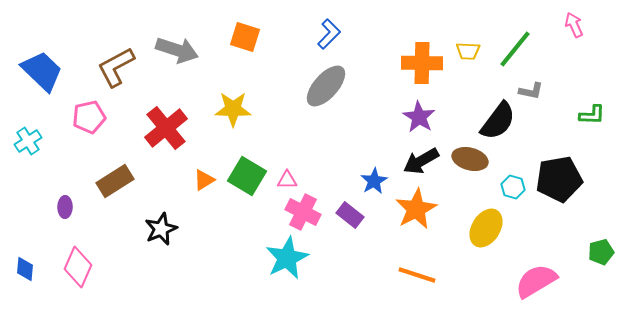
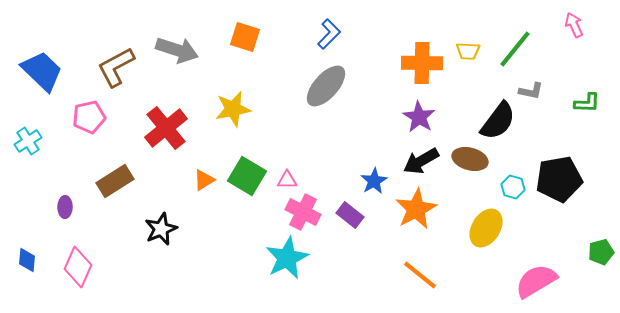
yellow star: rotated 12 degrees counterclockwise
green L-shape: moved 5 px left, 12 px up
blue diamond: moved 2 px right, 9 px up
orange line: moved 3 px right; rotated 21 degrees clockwise
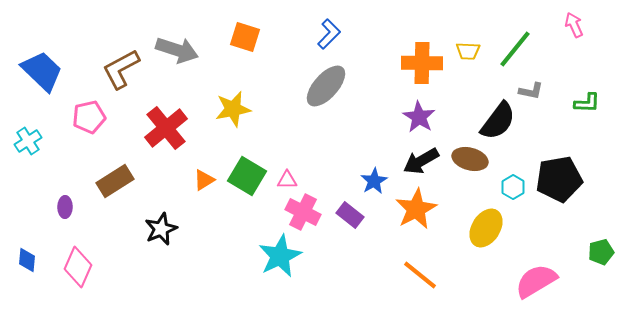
brown L-shape: moved 5 px right, 2 px down
cyan hexagon: rotated 15 degrees clockwise
cyan star: moved 7 px left, 2 px up
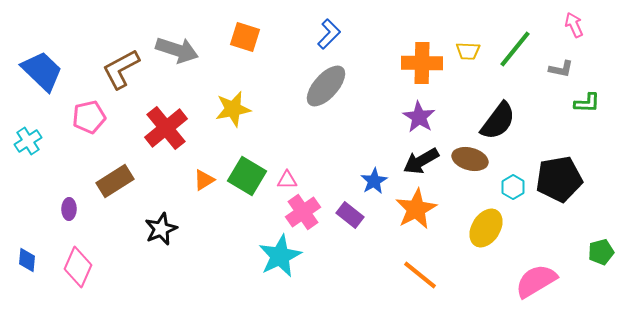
gray L-shape: moved 30 px right, 22 px up
purple ellipse: moved 4 px right, 2 px down
pink cross: rotated 28 degrees clockwise
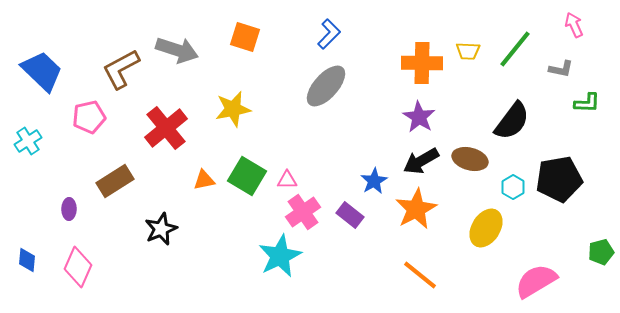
black semicircle: moved 14 px right
orange triangle: rotated 20 degrees clockwise
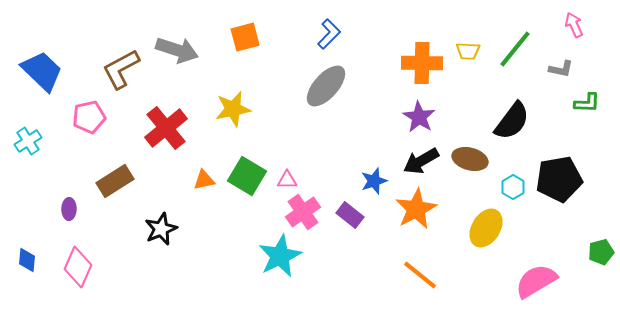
orange square: rotated 32 degrees counterclockwise
blue star: rotated 12 degrees clockwise
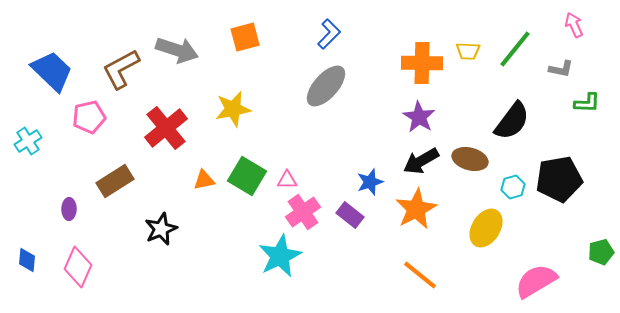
blue trapezoid: moved 10 px right
blue star: moved 4 px left, 1 px down
cyan hexagon: rotated 15 degrees clockwise
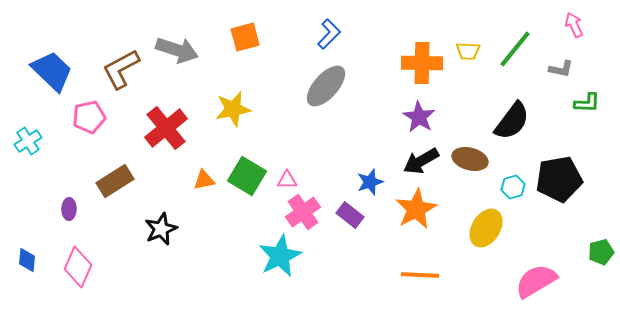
orange line: rotated 36 degrees counterclockwise
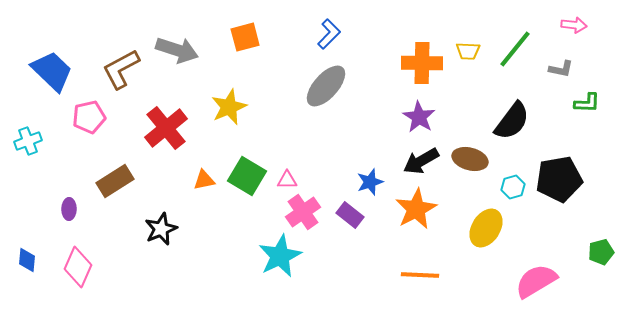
pink arrow: rotated 120 degrees clockwise
yellow star: moved 4 px left, 2 px up; rotated 12 degrees counterclockwise
cyan cross: rotated 12 degrees clockwise
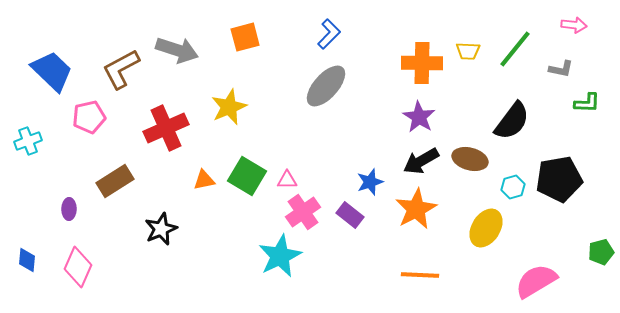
red cross: rotated 15 degrees clockwise
